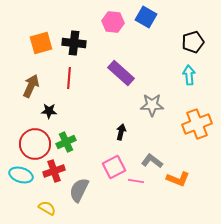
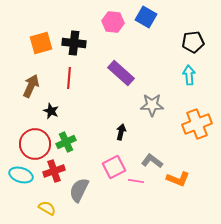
black pentagon: rotated 10 degrees clockwise
black star: moved 2 px right; rotated 21 degrees clockwise
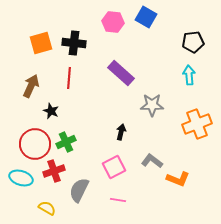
cyan ellipse: moved 3 px down
pink line: moved 18 px left, 19 px down
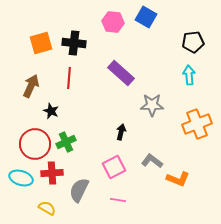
red cross: moved 2 px left, 2 px down; rotated 15 degrees clockwise
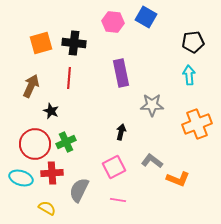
purple rectangle: rotated 36 degrees clockwise
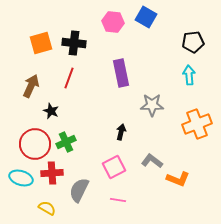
red line: rotated 15 degrees clockwise
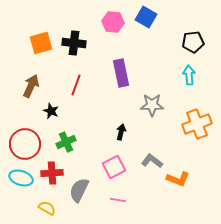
red line: moved 7 px right, 7 px down
red circle: moved 10 px left
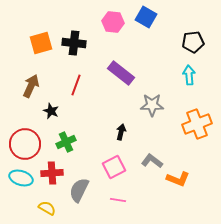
purple rectangle: rotated 40 degrees counterclockwise
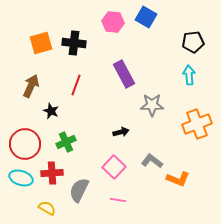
purple rectangle: moved 3 px right, 1 px down; rotated 24 degrees clockwise
black arrow: rotated 63 degrees clockwise
pink square: rotated 20 degrees counterclockwise
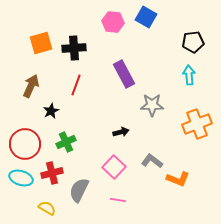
black cross: moved 5 px down; rotated 10 degrees counterclockwise
black star: rotated 21 degrees clockwise
red cross: rotated 10 degrees counterclockwise
